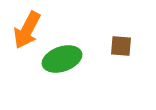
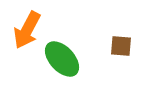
green ellipse: rotated 66 degrees clockwise
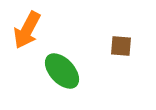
green ellipse: moved 12 px down
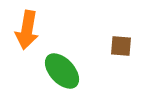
orange arrow: rotated 18 degrees counterclockwise
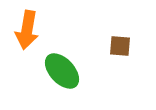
brown square: moved 1 px left
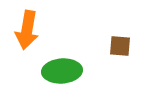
green ellipse: rotated 51 degrees counterclockwise
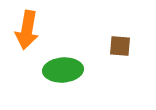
green ellipse: moved 1 px right, 1 px up
